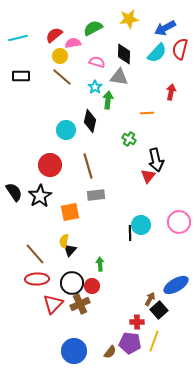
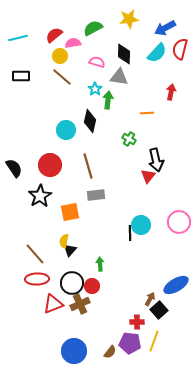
cyan star at (95, 87): moved 2 px down
black semicircle at (14, 192): moved 24 px up
red triangle at (53, 304): rotated 25 degrees clockwise
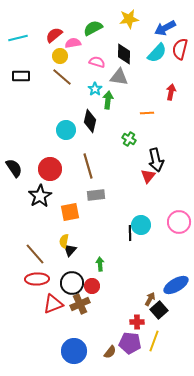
red circle at (50, 165): moved 4 px down
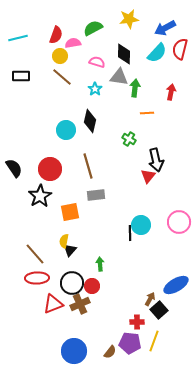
red semicircle at (54, 35): moved 2 px right; rotated 150 degrees clockwise
green arrow at (108, 100): moved 27 px right, 12 px up
red ellipse at (37, 279): moved 1 px up
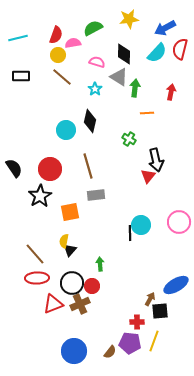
yellow circle at (60, 56): moved 2 px left, 1 px up
gray triangle at (119, 77): rotated 24 degrees clockwise
black square at (159, 310): moved 1 px right, 1 px down; rotated 36 degrees clockwise
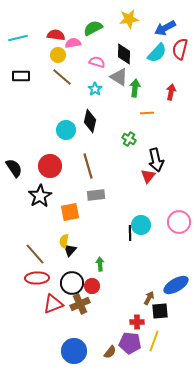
red semicircle at (56, 35): rotated 102 degrees counterclockwise
red circle at (50, 169): moved 3 px up
brown arrow at (150, 299): moved 1 px left, 1 px up
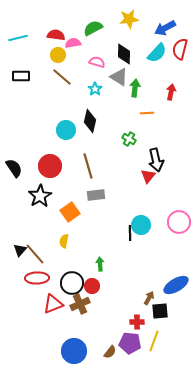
orange square at (70, 212): rotated 24 degrees counterclockwise
black triangle at (70, 250): moved 50 px left
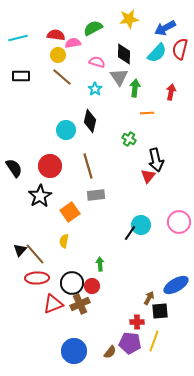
gray triangle at (119, 77): rotated 24 degrees clockwise
black line at (130, 233): rotated 35 degrees clockwise
